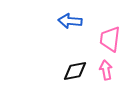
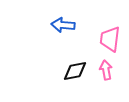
blue arrow: moved 7 px left, 4 px down
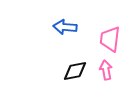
blue arrow: moved 2 px right, 2 px down
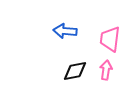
blue arrow: moved 4 px down
pink arrow: rotated 18 degrees clockwise
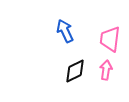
blue arrow: rotated 60 degrees clockwise
black diamond: rotated 15 degrees counterclockwise
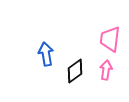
blue arrow: moved 19 px left, 23 px down; rotated 15 degrees clockwise
black diamond: rotated 10 degrees counterclockwise
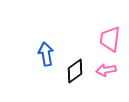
pink arrow: rotated 108 degrees counterclockwise
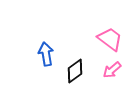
pink trapezoid: rotated 120 degrees clockwise
pink arrow: moved 6 px right; rotated 30 degrees counterclockwise
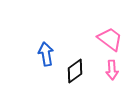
pink arrow: rotated 54 degrees counterclockwise
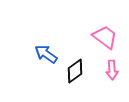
pink trapezoid: moved 5 px left, 2 px up
blue arrow: rotated 45 degrees counterclockwise
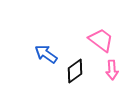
pink trapezoid: moved 4 px left, 3 px down
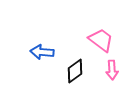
blue arrow: moved 4 px left, 2 px up; rotated 30 degrees counterclockwise
